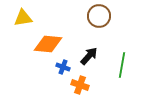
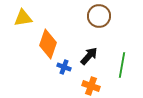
orange diamond: rotated 76 degrees counterclockwise
blue cross: moved 1 px right
orange cross: moved 11 px right, 1 px down
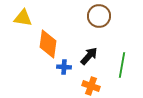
yellow triangle: rotated 18 degrees clockwise
orange diamond: rotated 12 degrees counterclockwise
blue cross: rotated 16 degrees counterclockwise
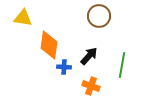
orange diamond: moved 1 px right, 1 px down
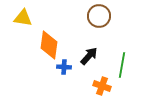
orange cross: moved 11 px right
